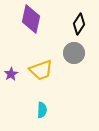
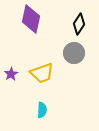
yellow trapezoid: moved 1 px right, 3 px down
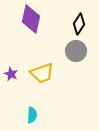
gray circle: moved 2 px right, 2 px up
purple star: rotated 16 degrees counterclockwise
cyan semicircle: moved 10 px left, 5 px down
